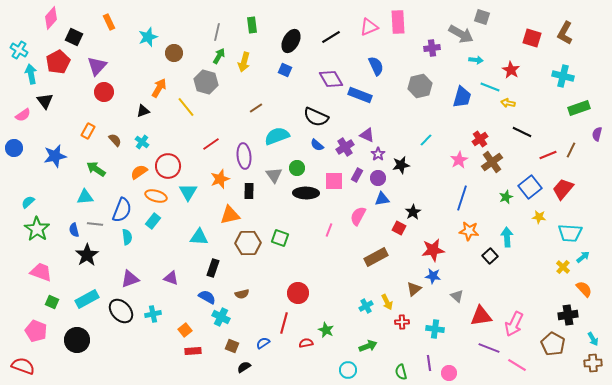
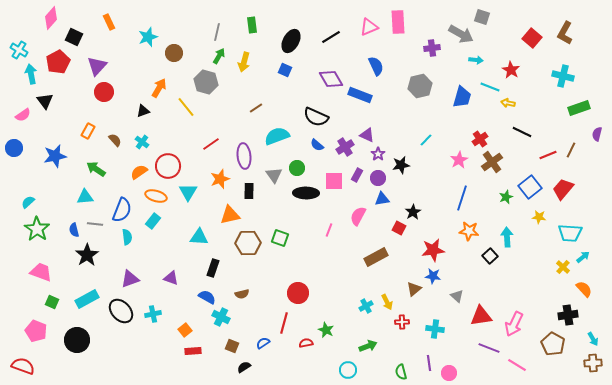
red square at (532, 38): rotated 24 degrees clockwise
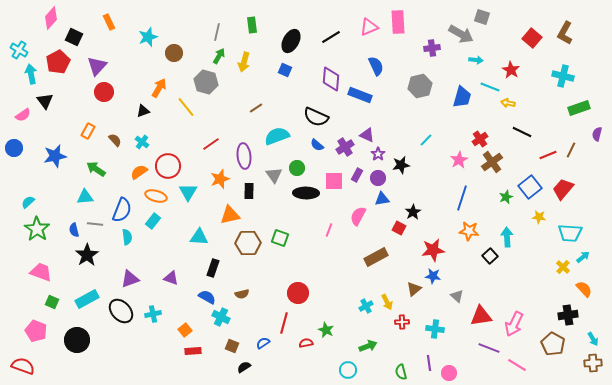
purple diamond at (331, 79): rotated 35 degrees clockwise
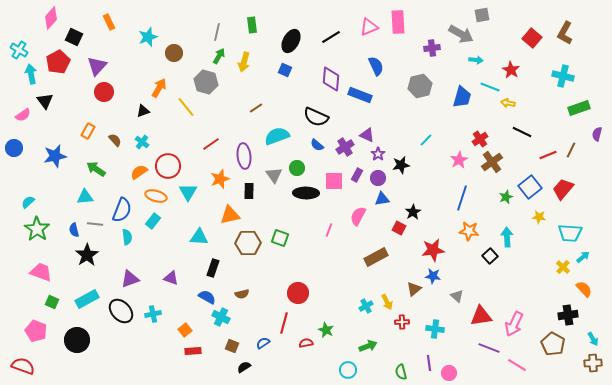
gray square at (482, 17): moved 2 px up; rotated 28 degrees counterclockwise
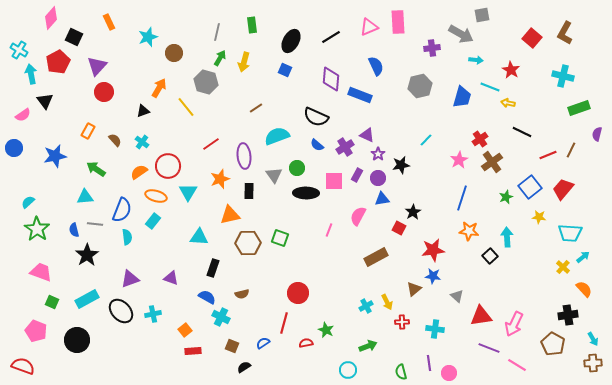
green arrow at (219, 56): moved 1 px right, 2 px down
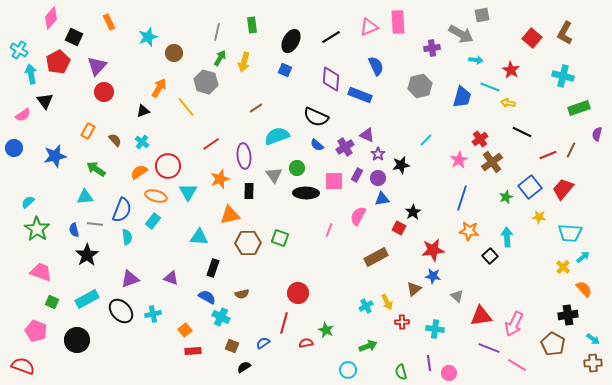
cyan arrow at (593, 339): rotated 24 degrees counterclockwise
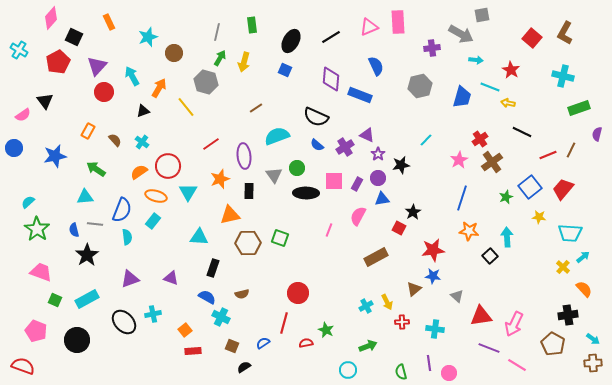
cyan arrow at (31, 74): moved 101 px right, 2 px down; rotated 18 degrees counterclockwise
purple rectangle at (357, 175): moved 9 px down
green square at (52, 302): moved 3 px right, 2 px up
black ellipse at (121, 311): moved 3 px right, 11 px down
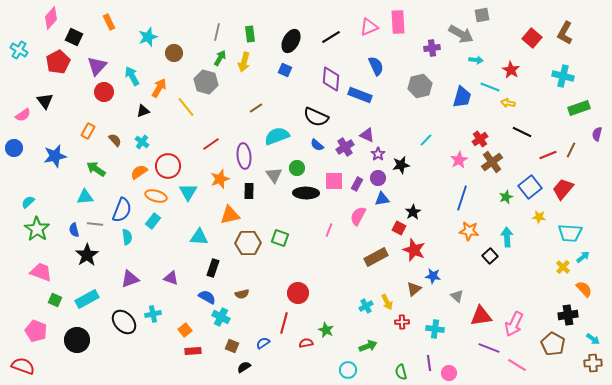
green rectangle at (252, 25): moved 2 px left, 9 px down
red star at (433, 250): moved 19 px left; rotated 30 degrees clockwise
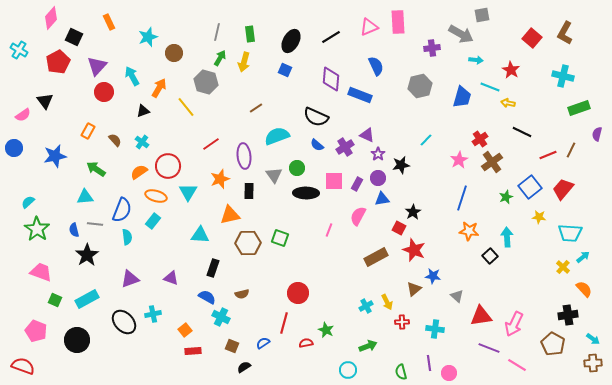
cyan triangle at (199, 237): moved 1 px right, 2 px up
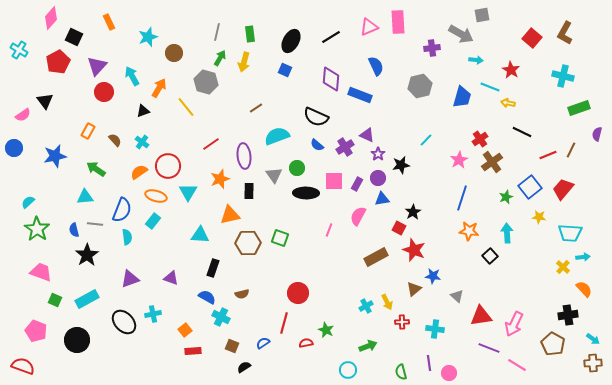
cyan arrow at (507, 237): moved 4 px up
cyan arrow at (583, 257): rotated 32 degrees clockwise
